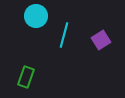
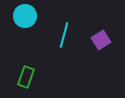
cyan circle: moved 11 px left
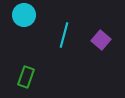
cyan circle: moved 1 px left, 1 px up
purple square: rotated 18 degrees counterclockwise
